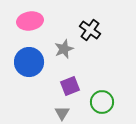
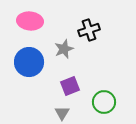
pink ellipse: rotated 15 degrees clockwise
black cross: moved 1 px left; rotated 35 degrees clockwise
green circle: moved 2 px right
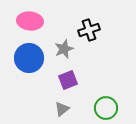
blue circle: moved 4 px up
purple square: moved 2 px left, 6 px up
green circle: moved 2 px right, 6 px down
gray triangle: moved 4 px up; rotated 21 degrees clockwise
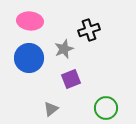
purple square: moved 3 px right, 1 px up
gray triangle: moved 11 px left
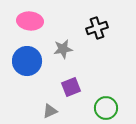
black cross: moved 8 px right, 2 px up
gray star: moved 1 px left; rotated 12 degrees clockwise
blue circle: moved 2 px left, 3 px down
purple square: moved 8 px down
gray triangle: moved 1 px left, 2 px down; rotated 14 degrees clockwise
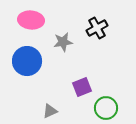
pink ellipse: moved 1 px right, 1 px up
black cross: rotated 10 degrees counterclockwise
gray star: moved 7 px up
purple square: moved 11 px right
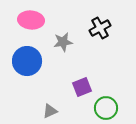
black cross: moved 3 px right
